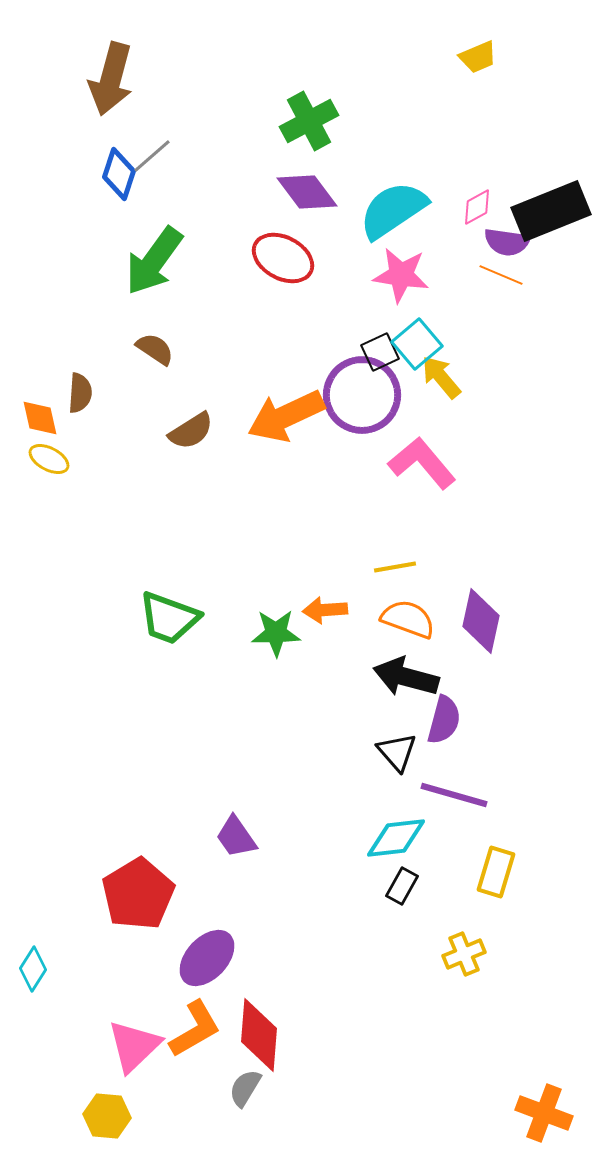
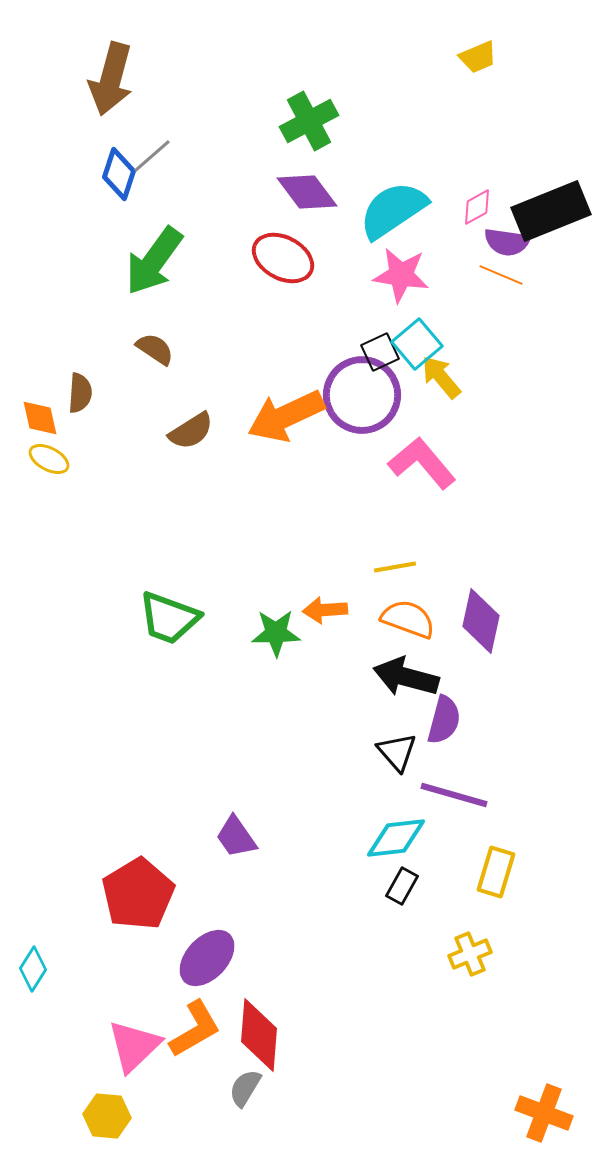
yellow cross at (464, 954): moved 6 px right
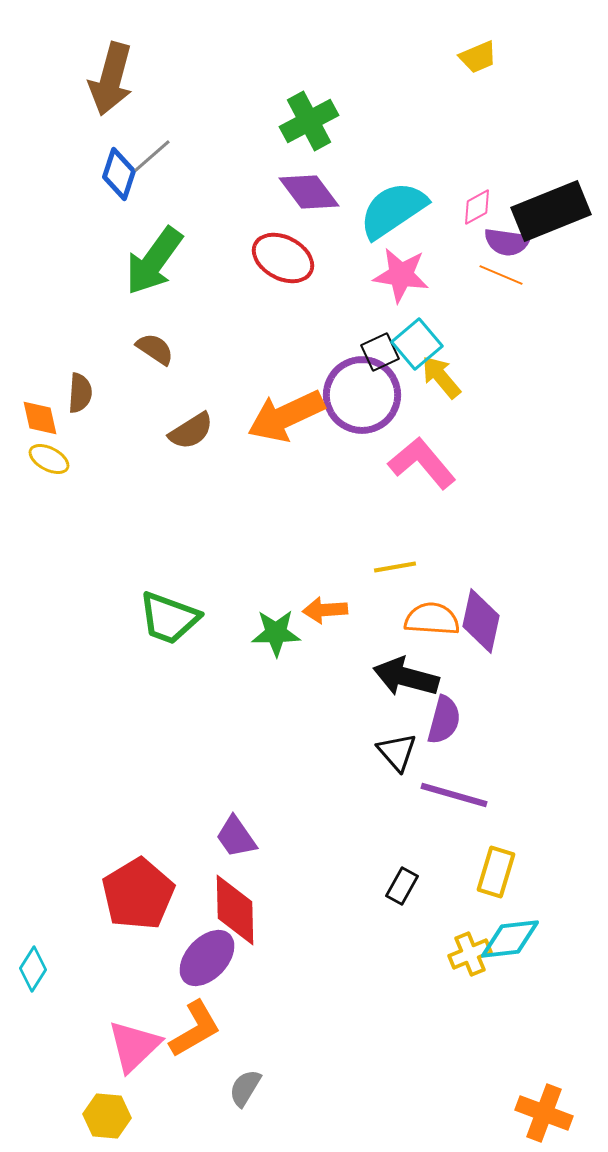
purple diamond at (307, 192): moved 2 px right
orange semicircle at (408, 619): moved 24 px right; rotated 16 degrees counterclockwise
cyan diamond at (396, 838): moved 114 px right, 101 px down
red diamond at (259, 1035): moved 24 px left, 125 px up; rotated 6 degrees counterclockwise
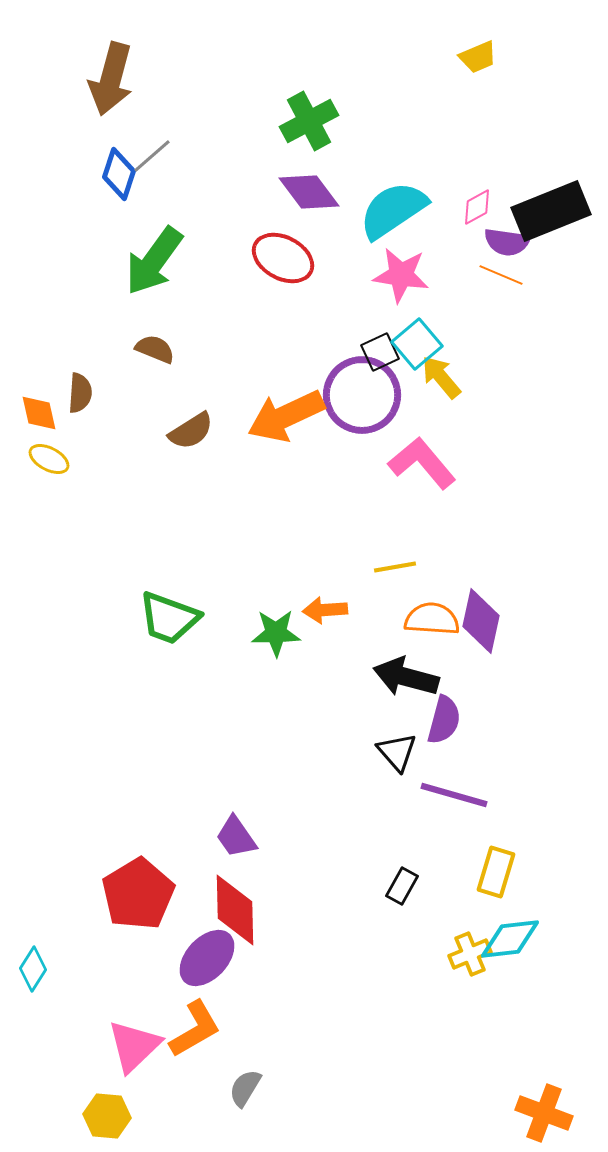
brown semicircle at (155, 349): rotated 12 degrees counterclockwise
orange diamond at (40, 418): moved 1 px left, 5 px up
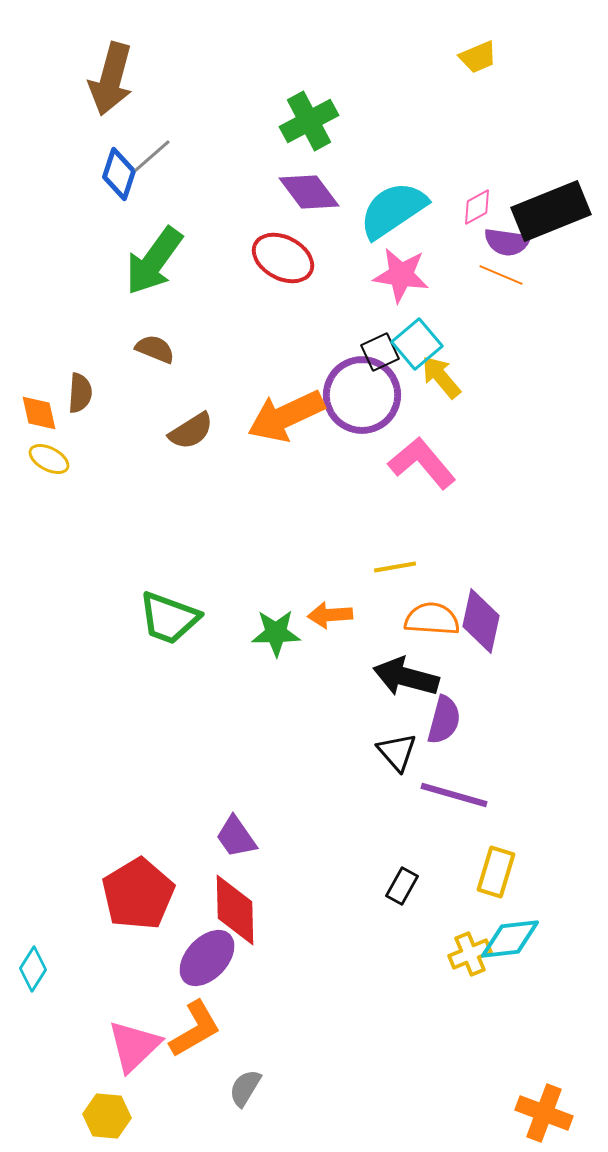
orange arrow at (325, 610): moved 5 px right, 5 px down
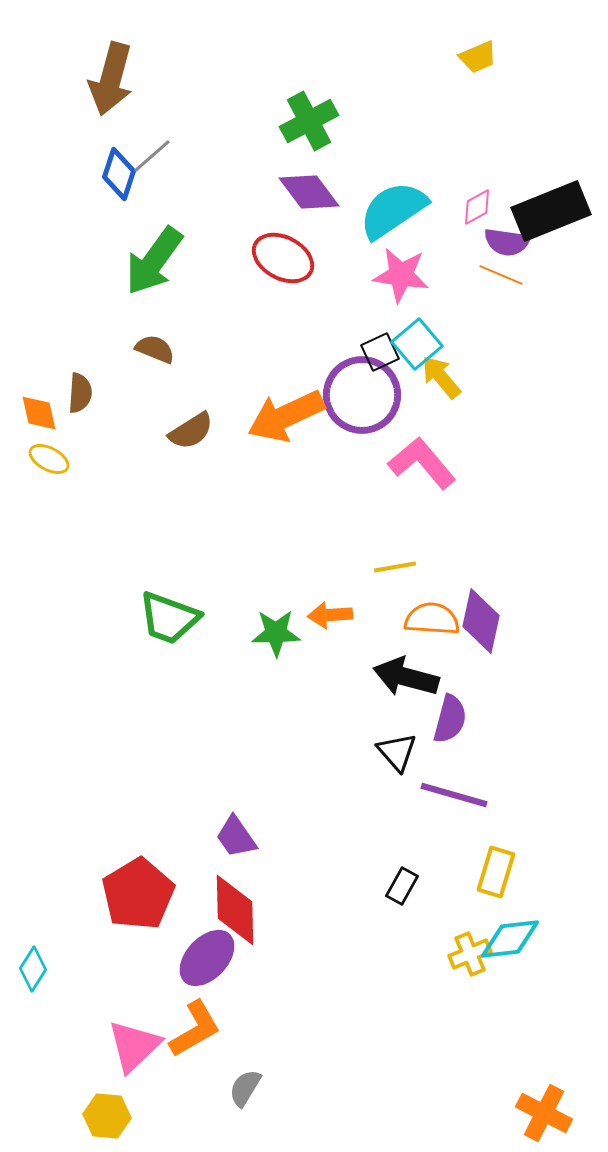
purple semicircle at (444, 720): moved 6 px right, 1 px up
orange cross at (544, 1113): rotated 6 degrees clockwise
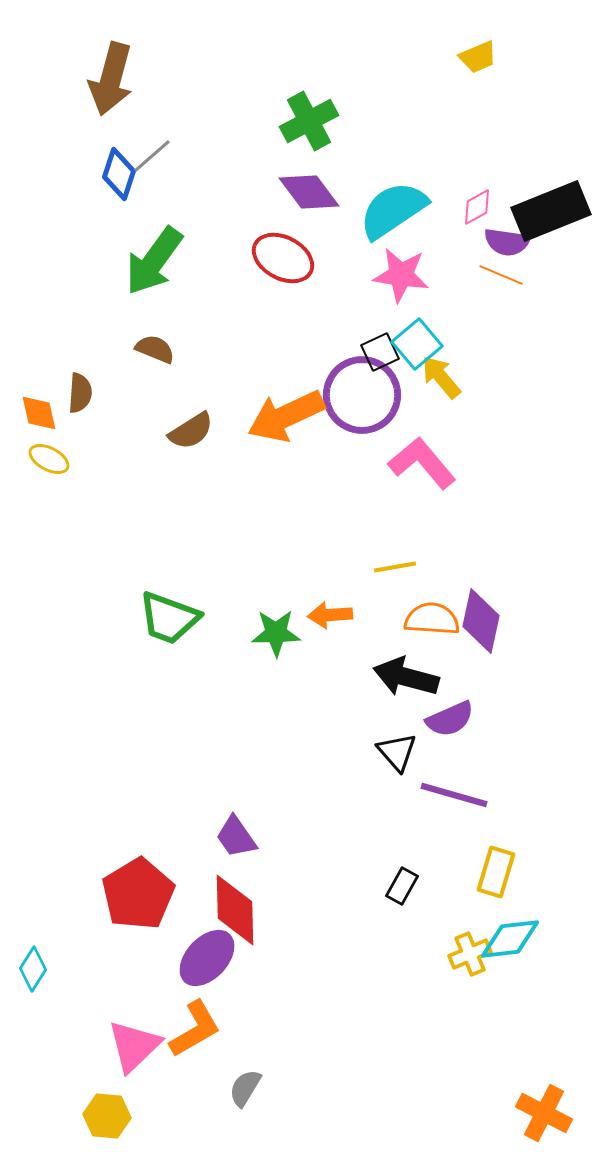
purple semicircle at (450, 719): rotated 51 degrees clockwise
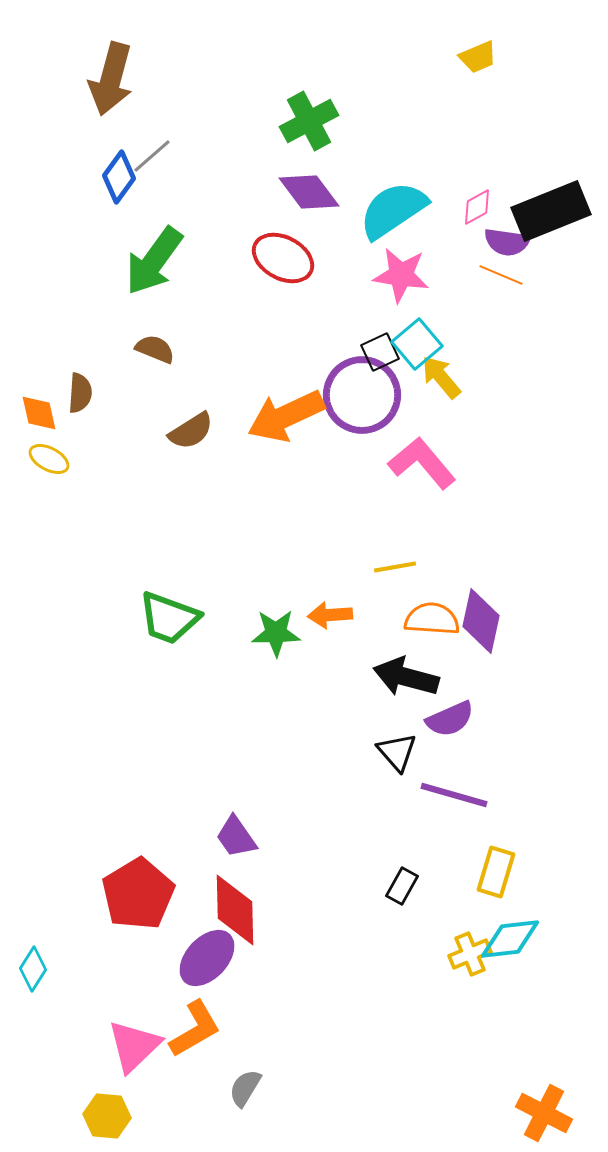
blue diamond at (119, 174): moved 3 px down; rotated 18 degrees clockwise
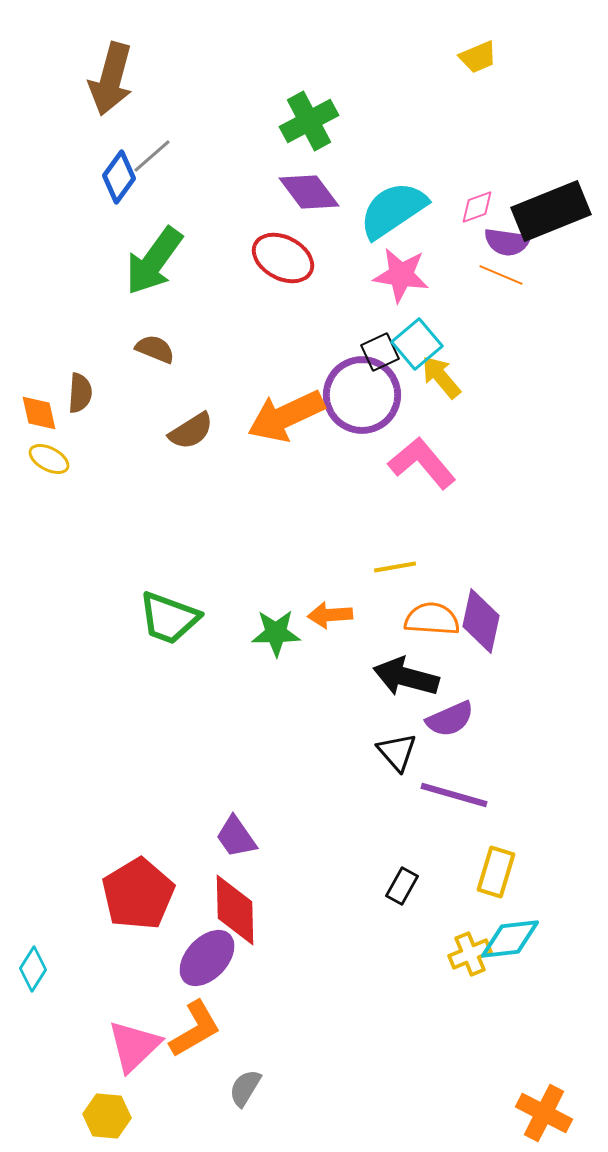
pink diamond at (477, 207): rotated 9 degrees clockwise
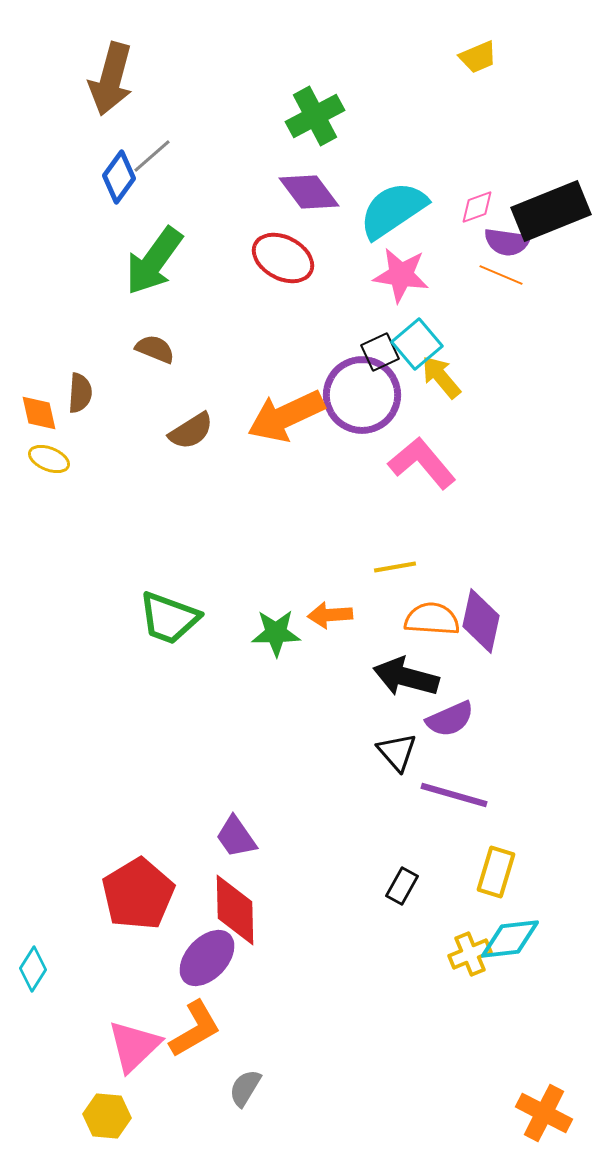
green cross at (309, 121): moved 6 px right, 5 px up
yellow ellipse at (49, 459): rotated 6 degrees counterclockwise
